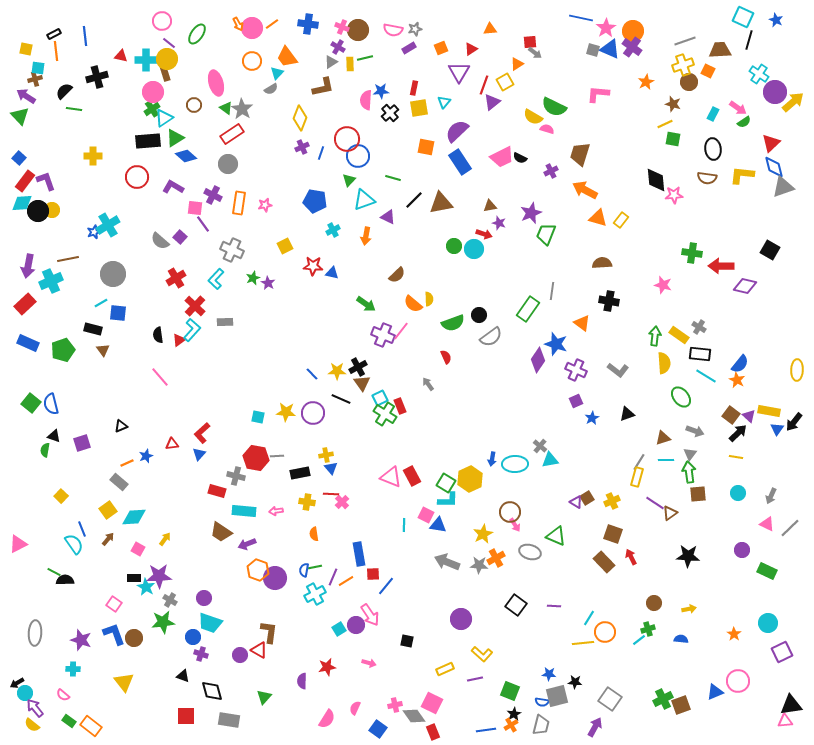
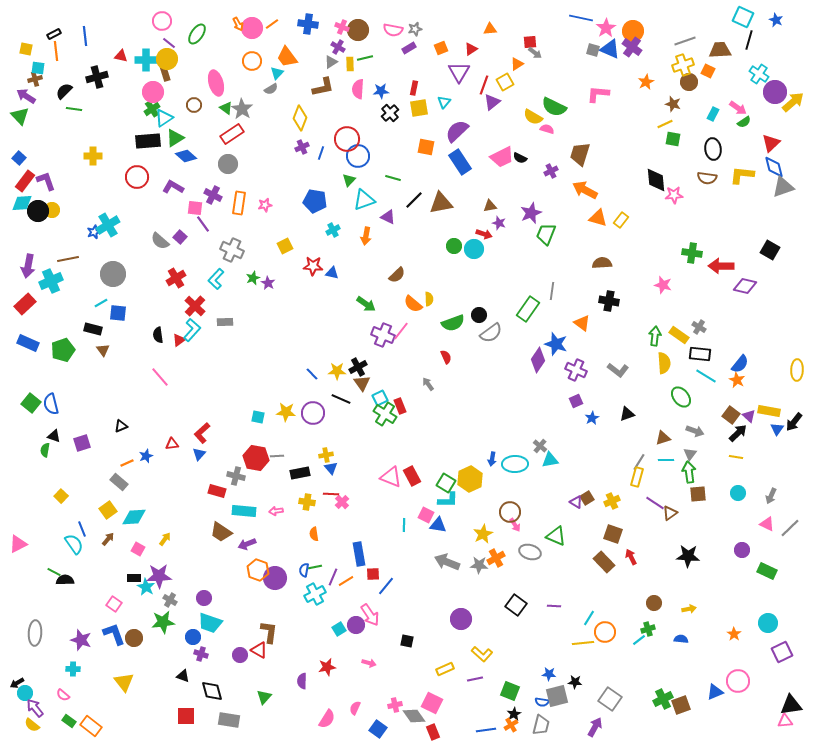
pink semicircle at (366, 100): moved 8 px left, 11 px up
gray semicircle at (491, 337): moved 4 px up
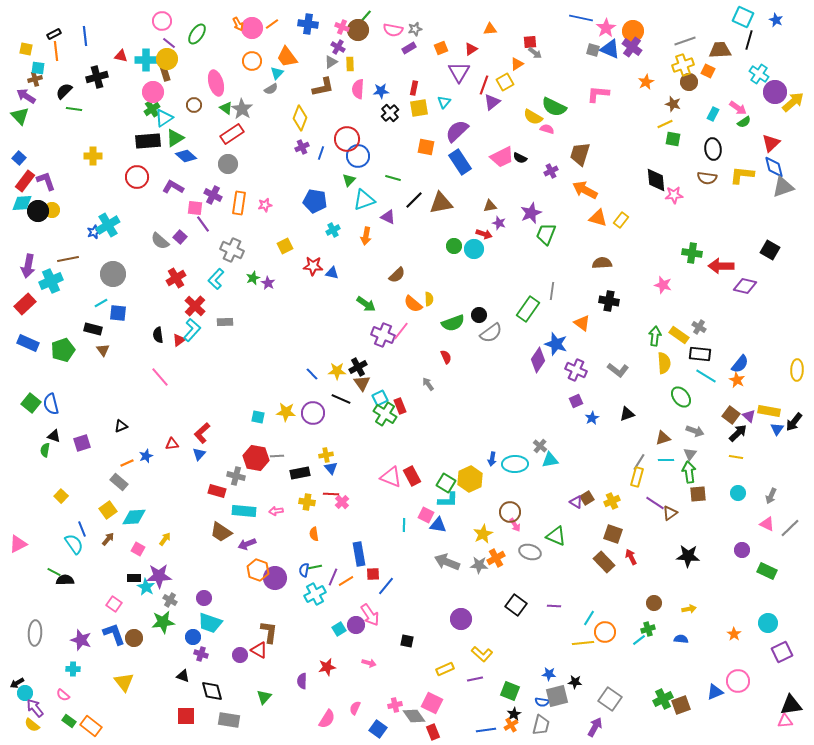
green line at (365, 58): moved 41 px up; rotated 35 degrees counterclockwise
